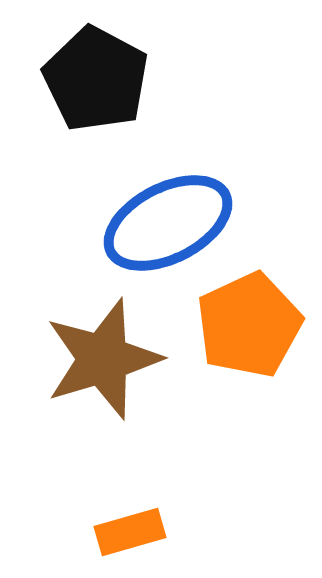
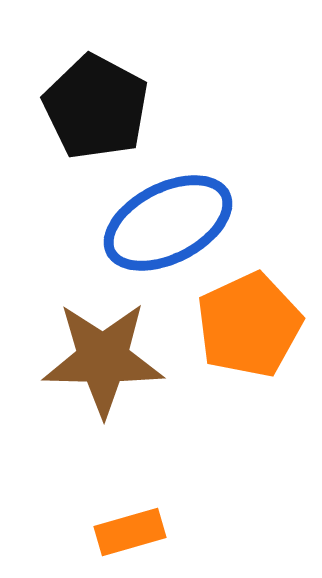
black pentagon: moved 28 px down
brown star: rotated 18 degrees clockwise
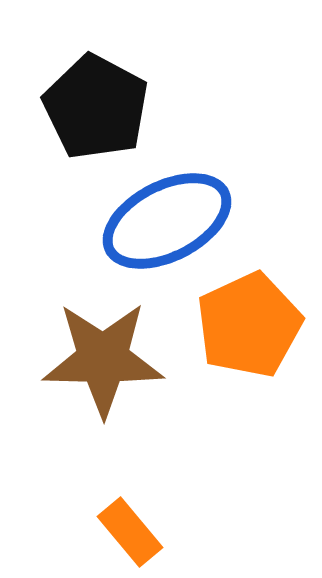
blue ellipse: moved 1 px left, 2 px up
orange rectangle: rotated 66 degrees clockwise
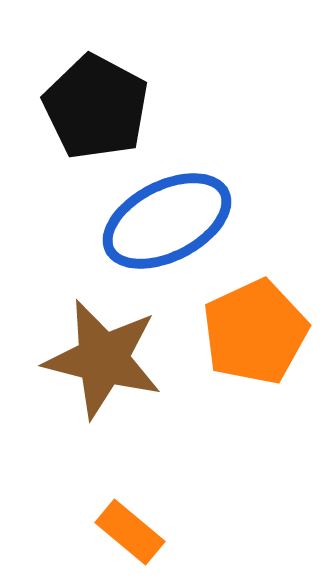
orange pentagon: moved 6 px right, 7 px down
brown star: rotated 13 degrees clockwise
orange rectangle: rotated 10 degrees counterclockwise
